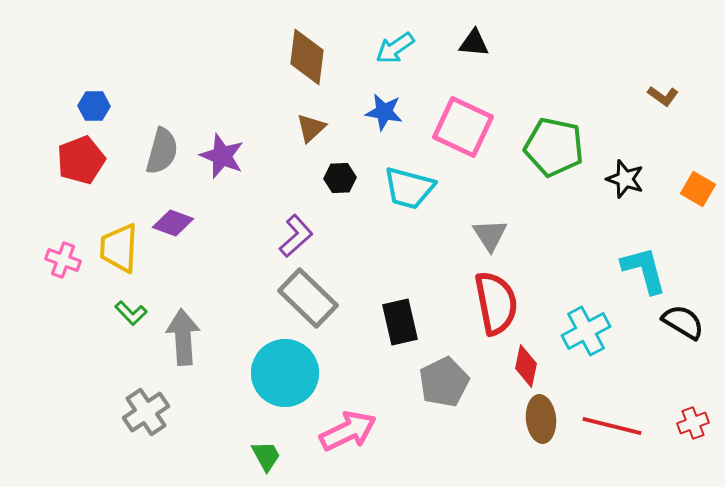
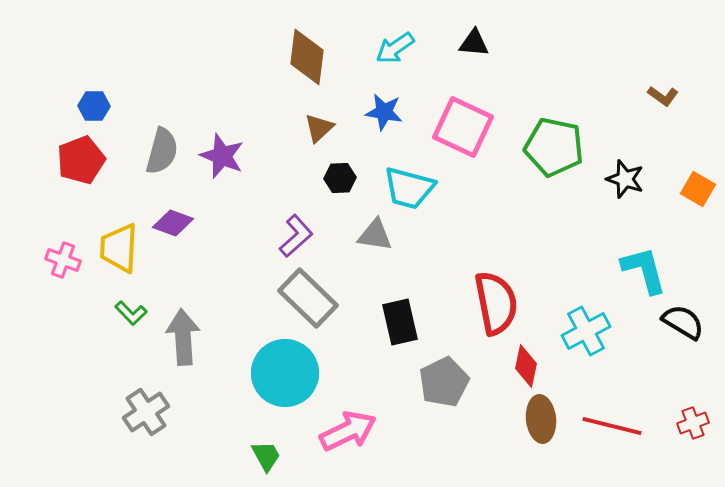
brown triangle: moved 8 px right
gray triangle: moved 115 px left; rotated 48 degrees counterclockwise
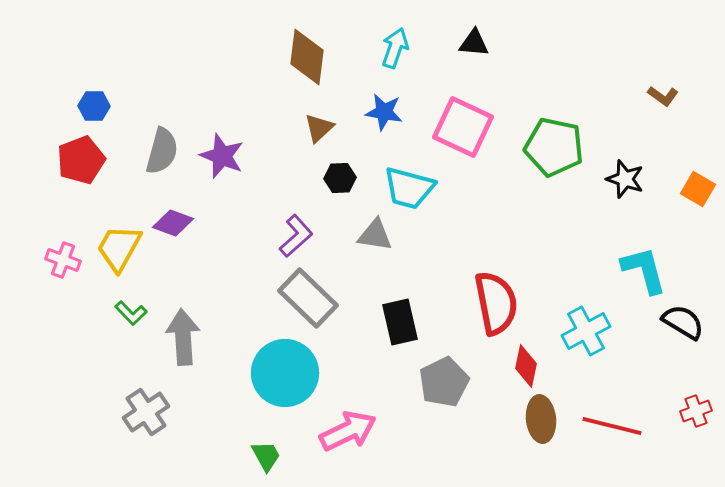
cyan arrow: rotated 144 degrees clockwise
yellow trapezoid: rotated 26 degrees clockwise
red cross: moved 3 px right, 12 px up
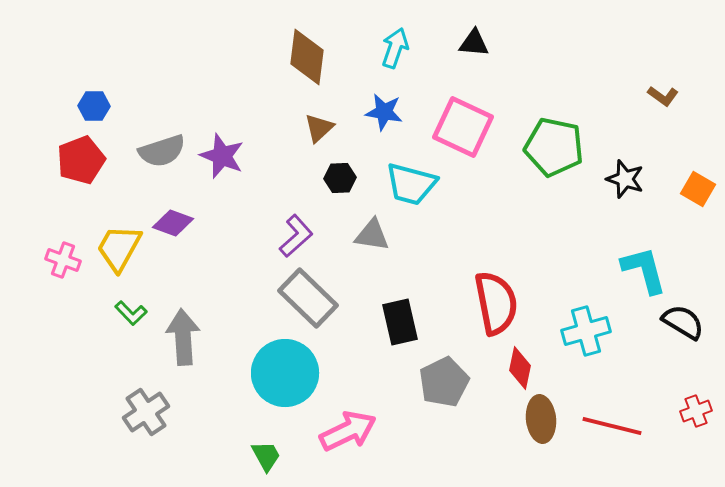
gray semicircle: rotated 57 degrees clockwise
cyan trapezoid: moved 2 px right, 4 px up
gray triangle: moved 3 px left
cyan cross: rotated 12 degrees clockwise
red diamond: moved 6 px left, 2 px down
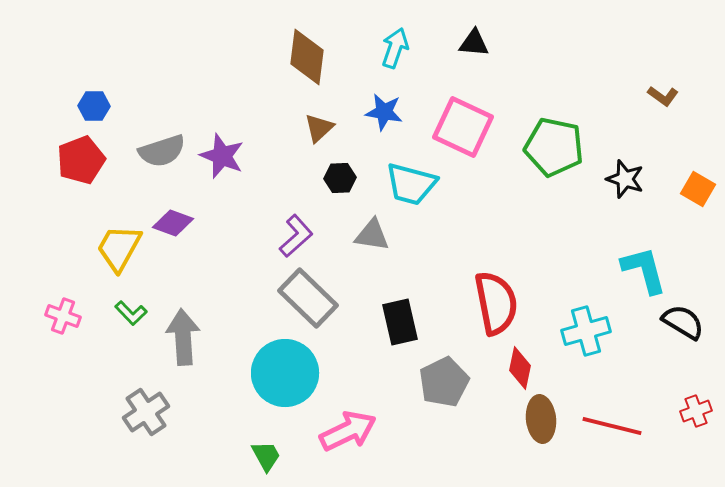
pink cross: moved 56 px down
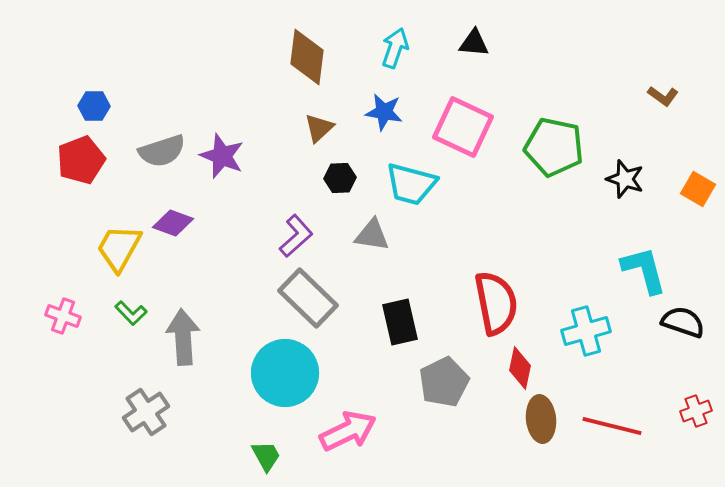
black semicircle: rotated 12 degrees counterclockwise
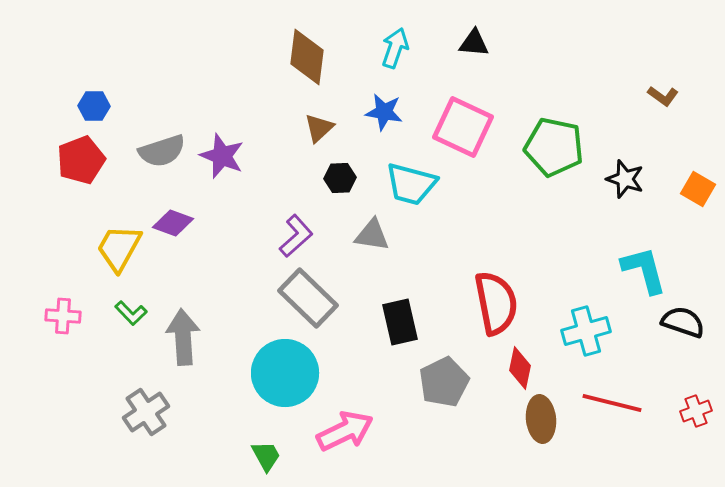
pink cross: rotated 16 degrees counterclockwise
red line: moved 23 px up
pink arrow: moved 3 px left
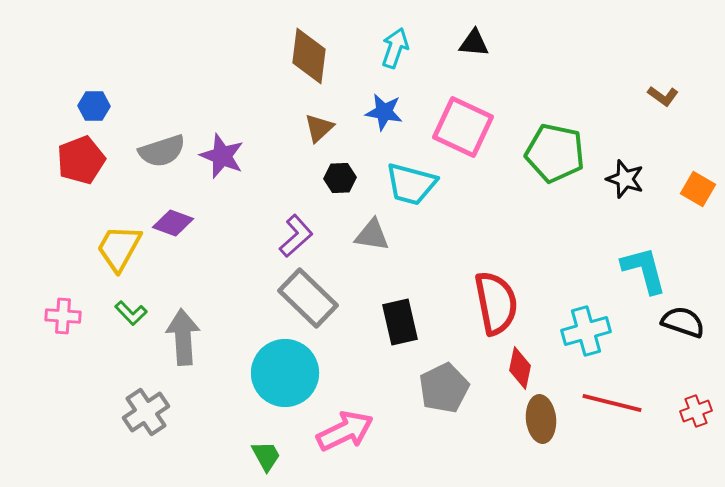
brown diamond: moved 2 px right, 1 px up
green pentagon: moved 1 px right, 6 px down
gray pentagon: moved 6 px down
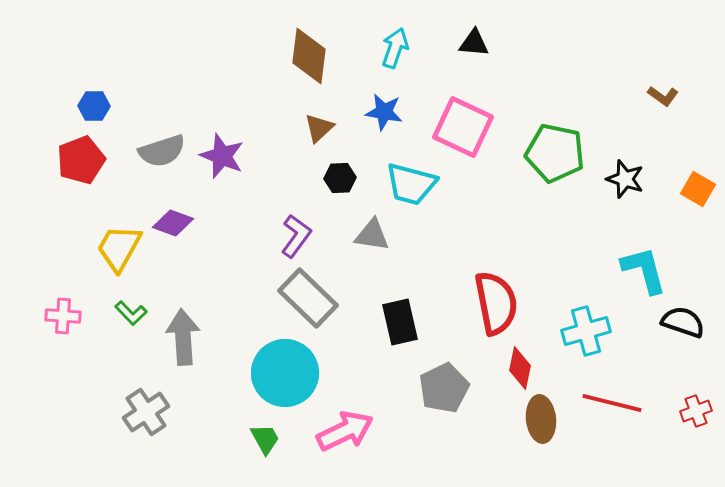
purple L-shape: rotated 12 degrees counterclockwise
green trapezoid: moved 1 px left, 17 px up
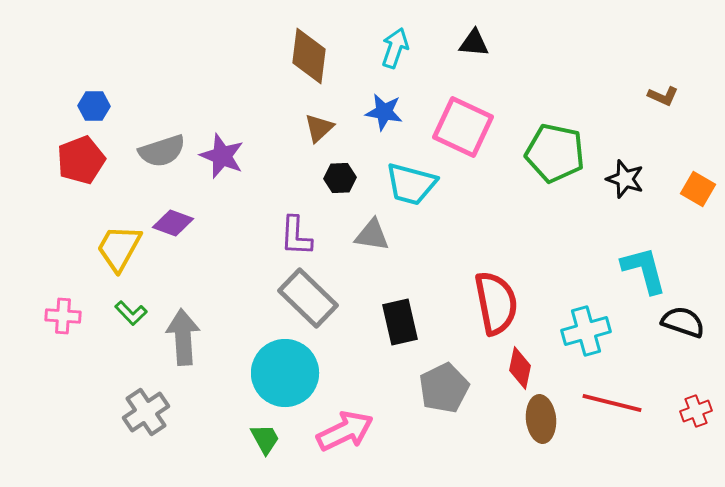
brown L-shape: rotated 12 degrees counterclockwise
purple L-shape: rotated 147 degrees clockwise
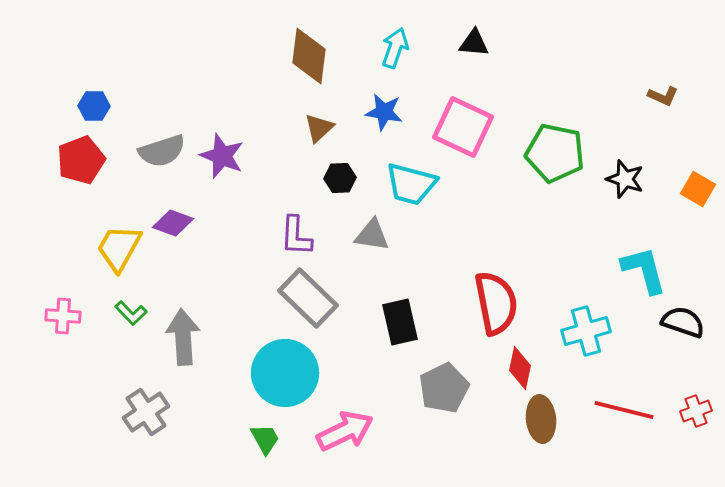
red line: moved 12 px right, 7 px down
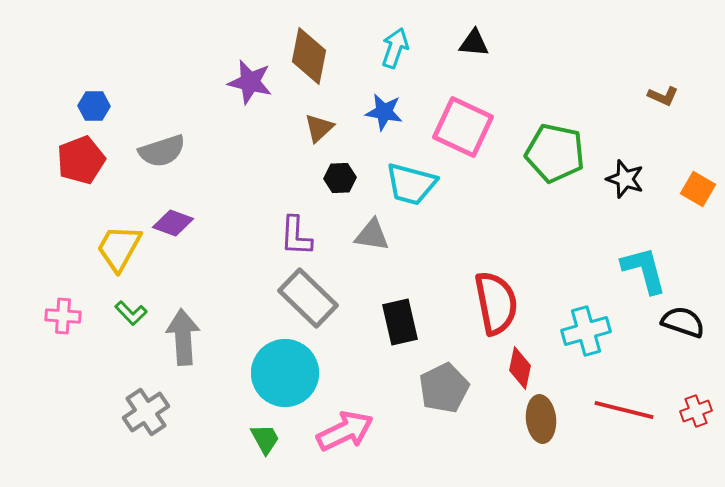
brown diamond: rotated 4 degrees clockwise
purple star: moved 28 px right, 74 px up; rotated 9 degrees counterclockwise
